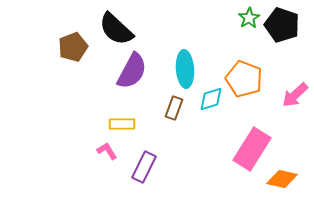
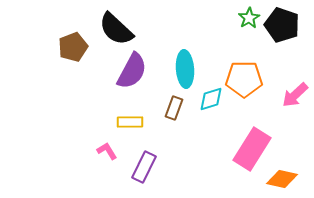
orange pentagon: rotated 21 degrees counterclockwise
yellow rectangle: moved 8 px right, 2 px up
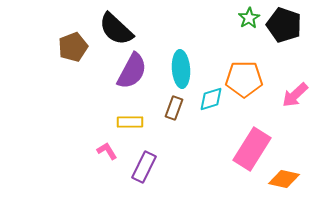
black pentagon: moved 2 px right
cyan ellipse: moved 4 px left
orange diamond: moved 2 px right
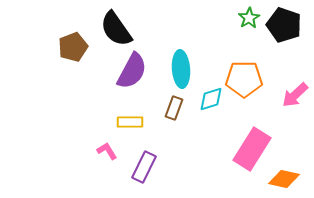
black semicircle: rotated 12 degrees clockwise
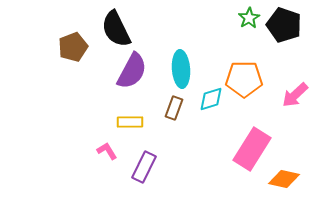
black semicircle: rotated 9 degrees clockwise
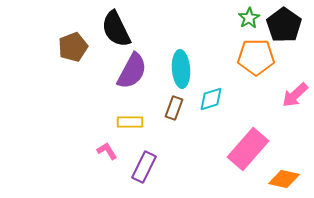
black pentagon: rotated 16 degrees clockwise
orange pentagon: moved 12 px right, 22 px up
pink rectangle: moved 4 px left; rotated 9 degrees clockwise
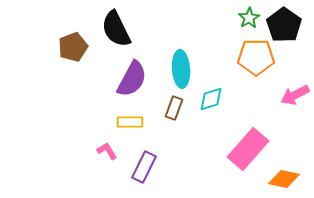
purple semicircle: moved 8 px down
pink arrow: rotated 16 degrees clockwise
